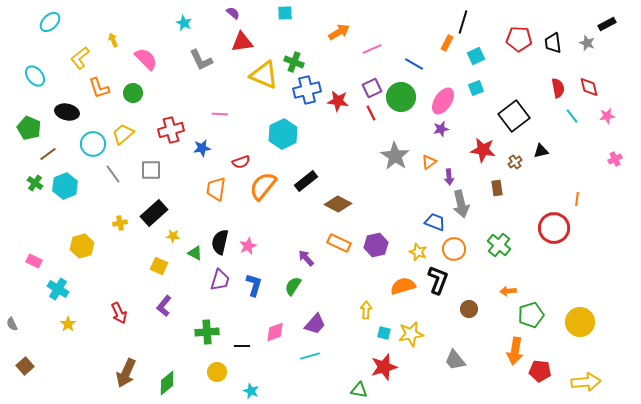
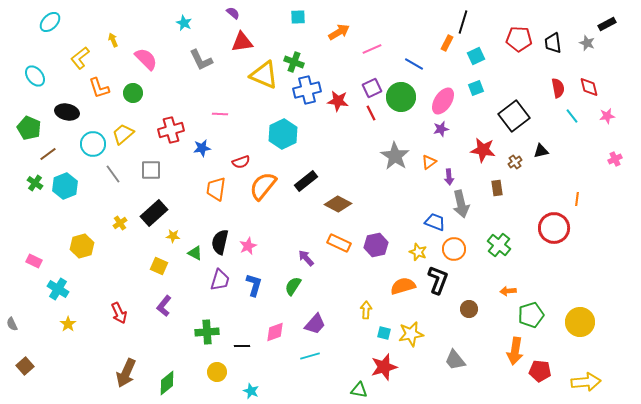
cyan square at (285, 13): moved 13 px right, 4 px down
yellow cross at (120, 223): rotated 24 degrees counterclockwise
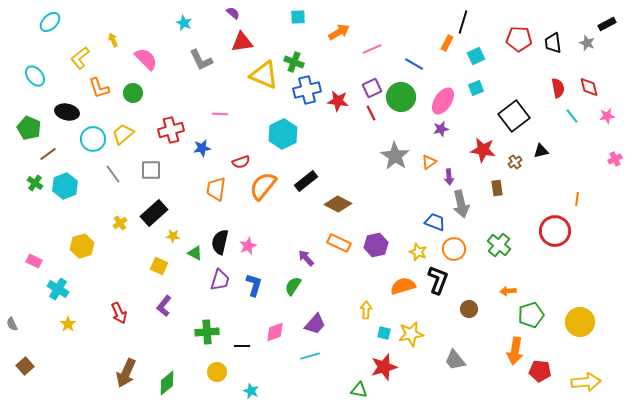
cyan circle at (93, 144): moved 5 px up
red circle at (554, 228): moved 1 px right, 3 px down
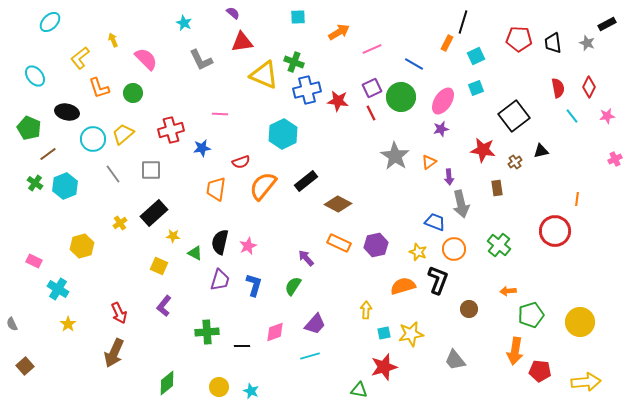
red diamond at (589, 87): rotated 40 degrees clockwise
cyan square at (384, 333): rotated 24 degrees counterclockwise
yellow circle at (217, 372): moved 2 px right, 15 px down
brown arrow at (126, 373): moved 12 px left, 20 px up
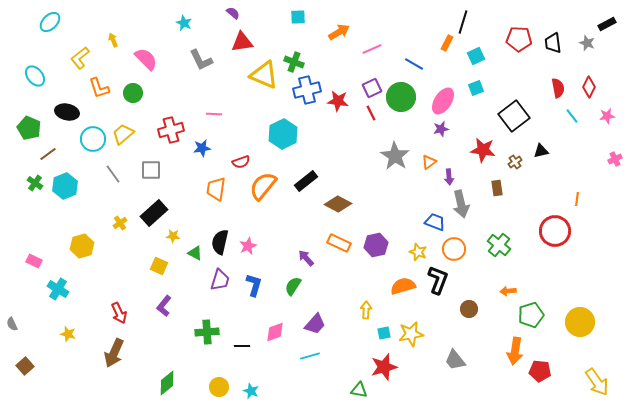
pink line at (220, 114): moved 6 px left
yellow star at (68, 324): moved 10 px down; rotated 21 degrees counterclockwise
yellow arrow at (586, 382): moved 11 px right; rotated 60 degrees clockwise
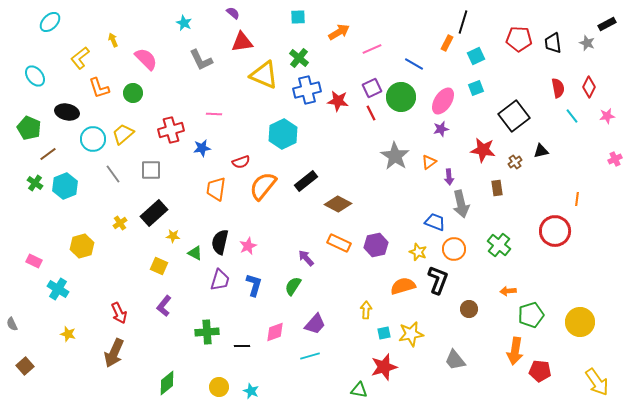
green cross at (294, 62): moved 5 px right, 4 px up; rotated 18 degrees clockwise
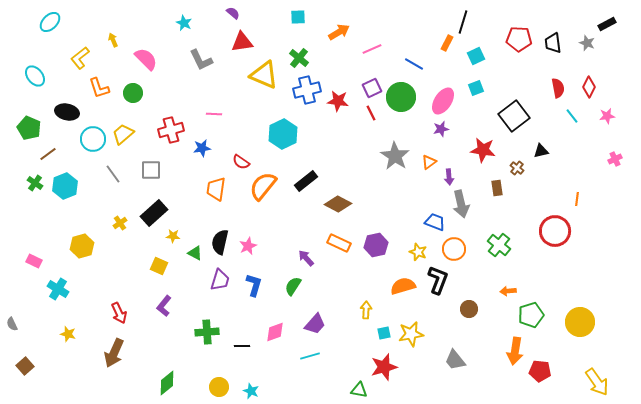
red semicircle at (241, 162): rotated 54 degrees clockwise
brown cross at (515, 162): moved 2 px right, 6 px down; rotated 16 degrees counterclockwise
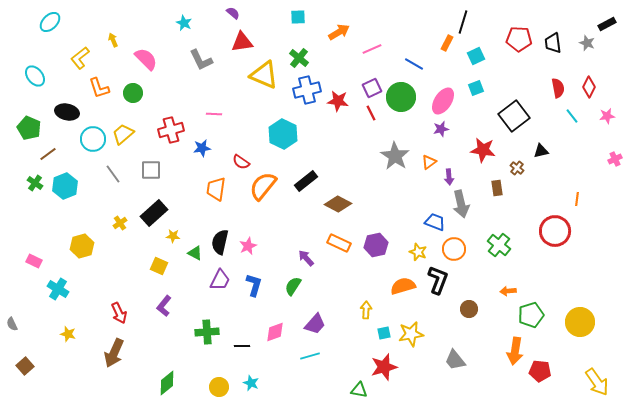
cyan hexagon at (283, 134): rotated 8 degrees counterclockwise
purple trapezoid at (220, 280): rotated 10 degrees clockwise
cyan star at (251, 391): moved 8 px up
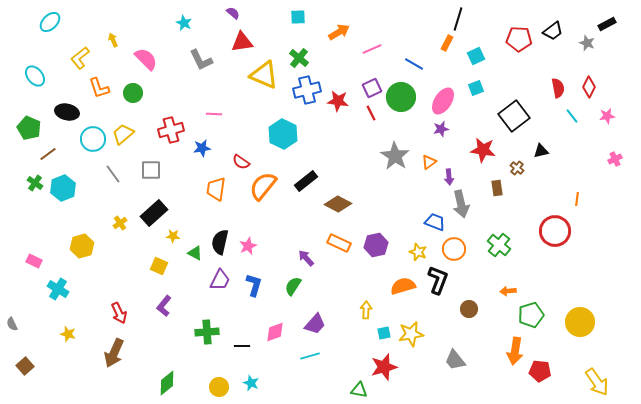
black line at (463, 22): moved 5 px left, 3 px up
black trapezoid at (553, 43): moved 12 px up; rotated 120 degrees counterclockwise
cyan hexagon at (65, 186): moved 2 px left, 2 px down
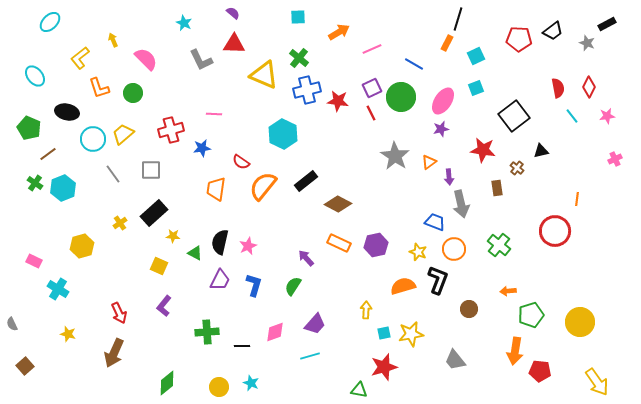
red triangle at (242, 42): moved 8 px left, 2 px down; rotated 10 degrees clockwise
